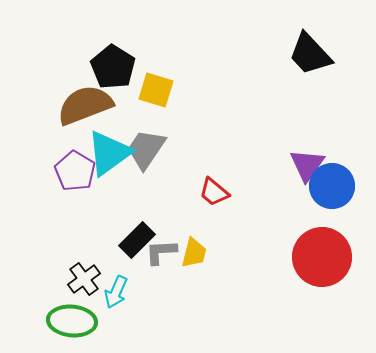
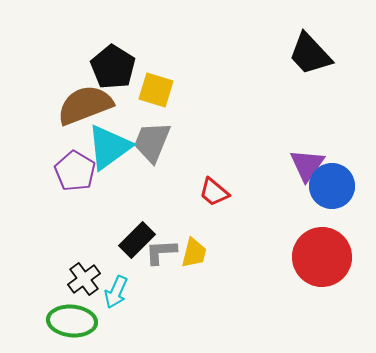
gray trapezoid: moved 6 px right, 7 px up; rotated 12 degrees counterclockwise
cyan triangle: moved 6 px up
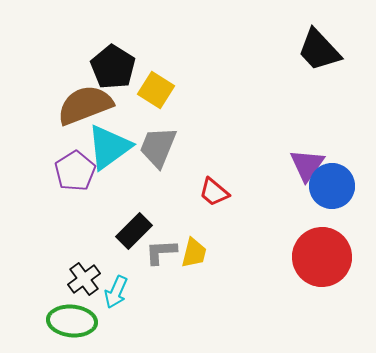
black trapezoid: moved 9 px right, 4 px up
yellow square: rotated 15 degrees clockwise
gray trapezoid: moved 6 px right, 5 px down
purple pentagon: rotated 9 degrees clockwise
black rectangle: moved 3 px left, 9 px up
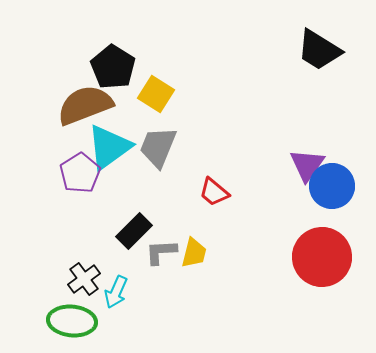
black trapezoid: rotated 15 degrees counterclockwise
yellow square: moved 4 px down
purple pentagon: moved 5 px right, 2 px down
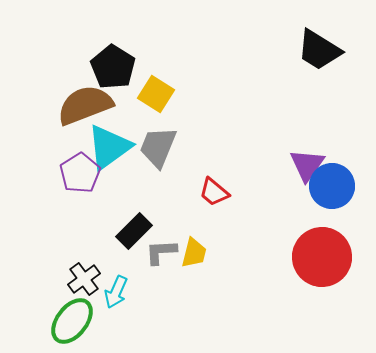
green ellipse: rotated 57 degrees counterclockwise
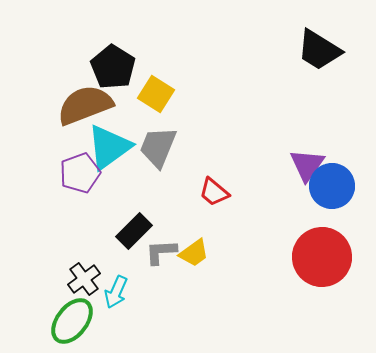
purple pentagon: rotated 12 degrees clockwise
yellow trapezoid: rotated 40 degrees clockwise
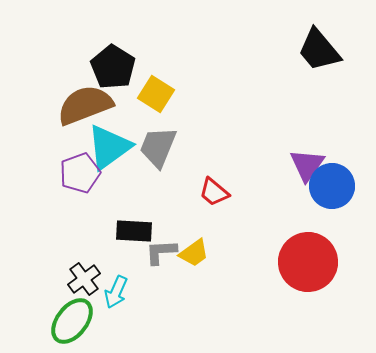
black trapezoid: rotated 18 degrees clockwise
black rectangle: rotated 48 degrees clockwise
red circle: moved 14 px left, 5 px down
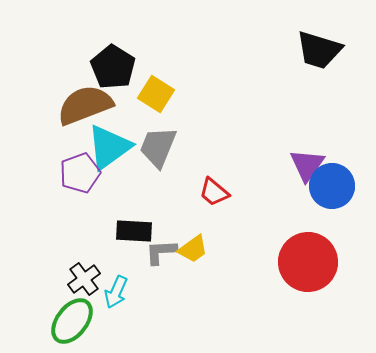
black trapezoid: rotated 33 degrees counterclockwise
yellow trapezoid: moved 1 px left, 4 px up
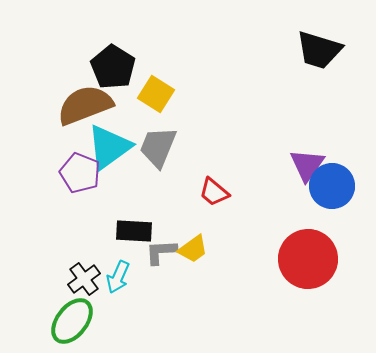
purple pentagon: rotated 30 degrees counterclockwise
red circle: moved 3 px up
cyan arrow: moved 2 px right, 15 px up
